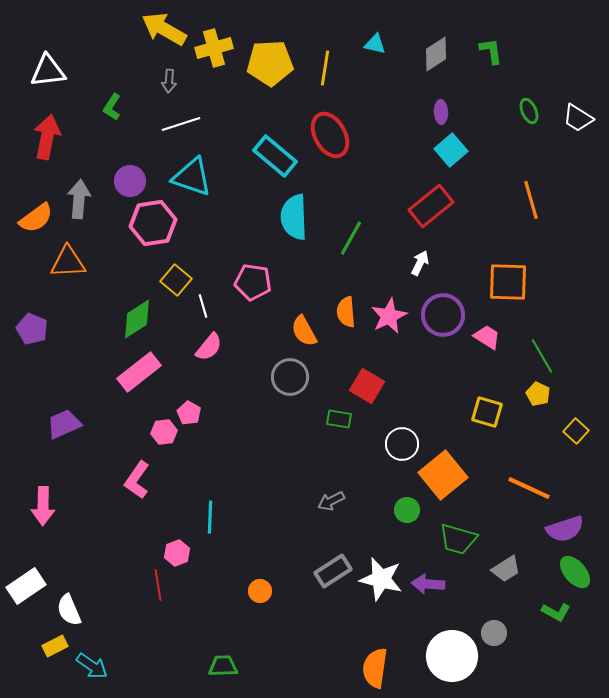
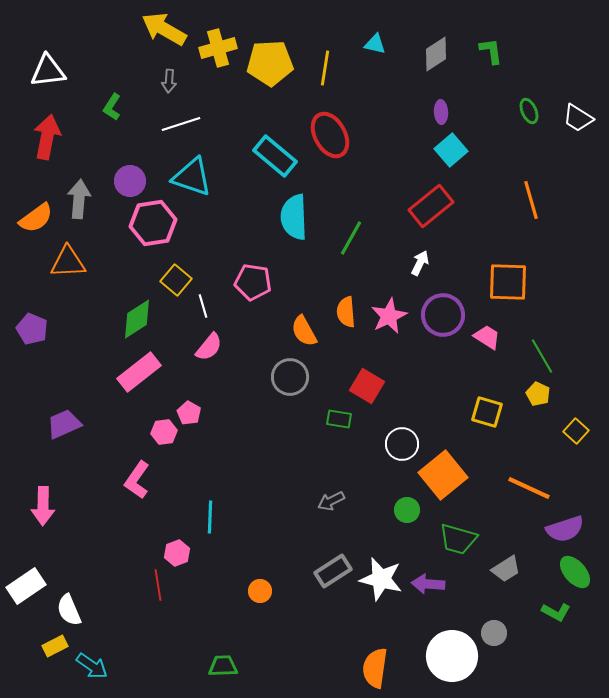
yellow cross at (214, 48): moved 4 px right
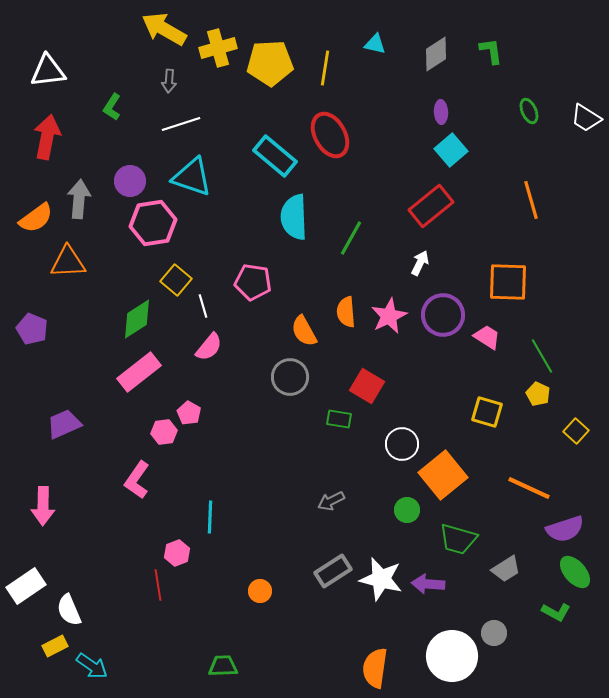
white trapezoid at (578, 118): moved 8 px right
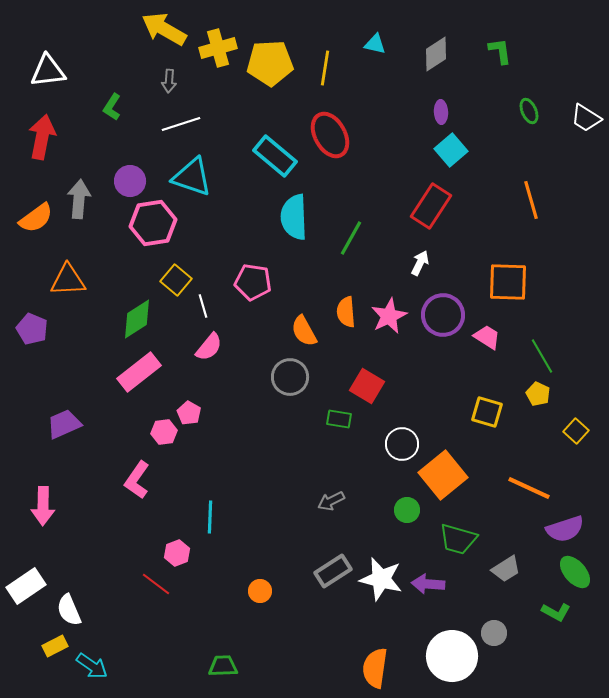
green L-shape at (491, 51): moved 9 px right
red arrow at (47, 137): moved 5 px left
red rectangle at (431, 206): rotated 18 degrees counterclockwise
orange triangle at (68, 262): moved 18 px down
red line at (158, 585): moved 2 px left, 1 px up; rotated 44 degrees counterclockwise
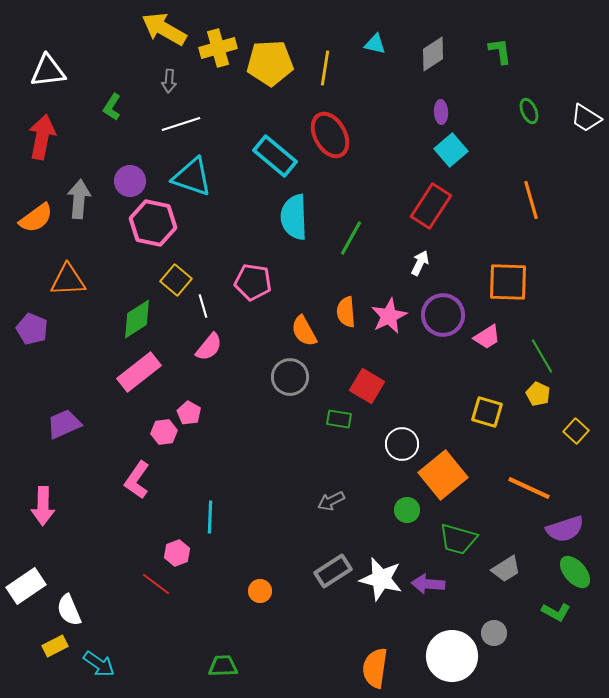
gray diamond at (436, 54): moved 3 px left
pink hexagon at (153, 223): rotated 21 degrees clockwise
pink trapezoid at (487, 337): rotated 116 degrees clockwise
cyan arrow at (92, 666): moved 7 px right, 2 px up
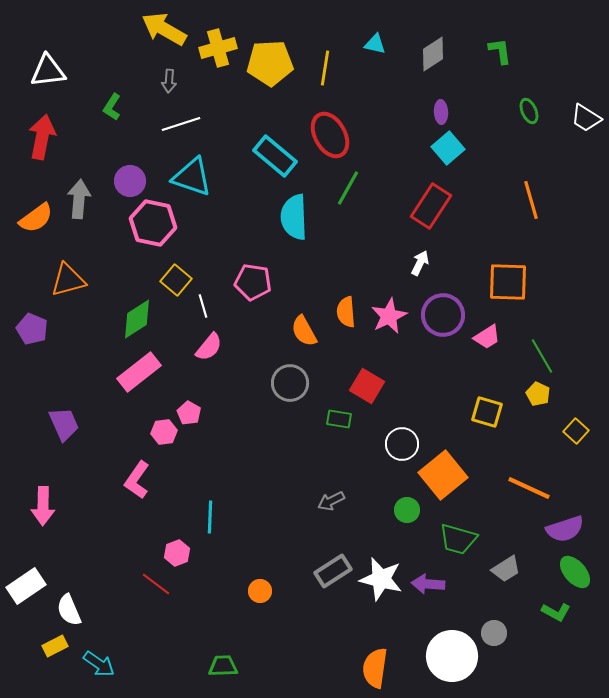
cyan square at (451, 150): moved 3 px left, 2 px up
green line at (351, 238): moved 3 px left, 50 px up
orange triangle at (68, 280): rotated 12 degrees counterclockwise
gray circle at (290, 377): moved 6 px down
purple trapezoid at (64, 424): rotated 90 degrees clockwise
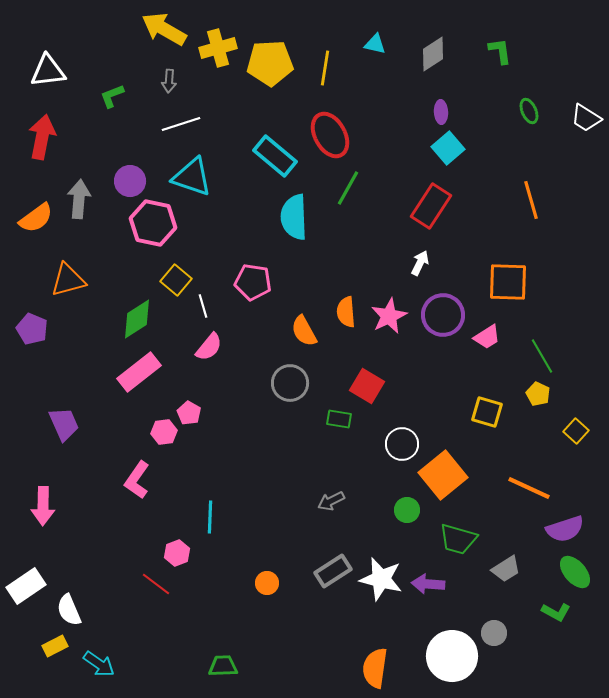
green L-shape at (112, 107): moved 11 px up; rotated 36 degrees clockwise
orange circle at (260, 591): moved 7 px right, 8 px up
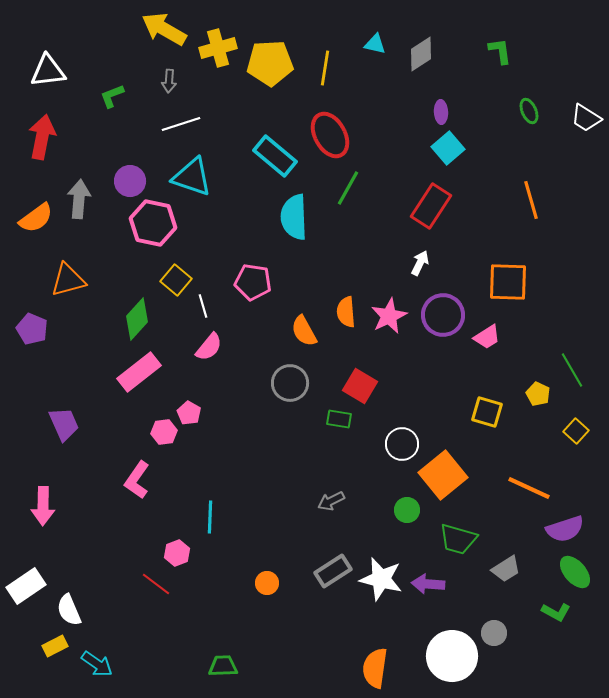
gray diamond at (433, 54): moved 12 px left
green diamond at (137, 319): rotated 15 degrees counterclockwise
green line at (542, 356): moved 30 px right, 14 px down
red square at (367, 386): moved 7 px left
cyan arrow at (99, 664): moved 2 px left
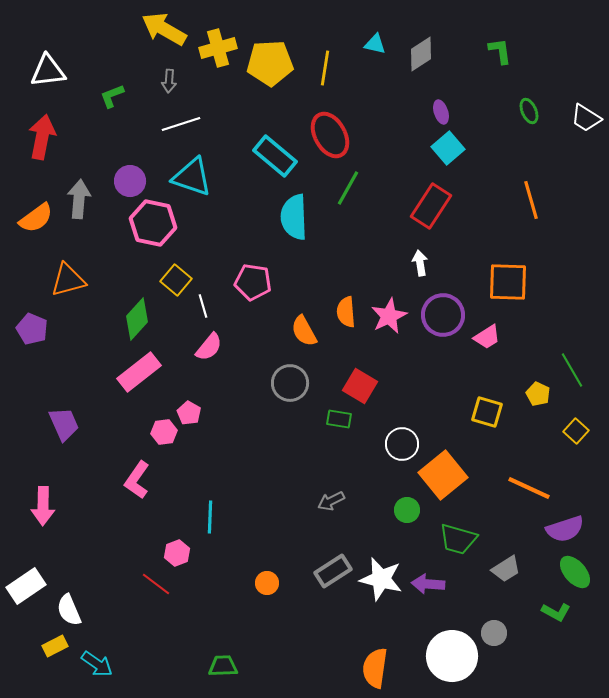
purple ellipse at (441, 112): rotated 15 degrees counterclockwise
white arrow at (420, 263): rotated 35 degrees counterclockwise
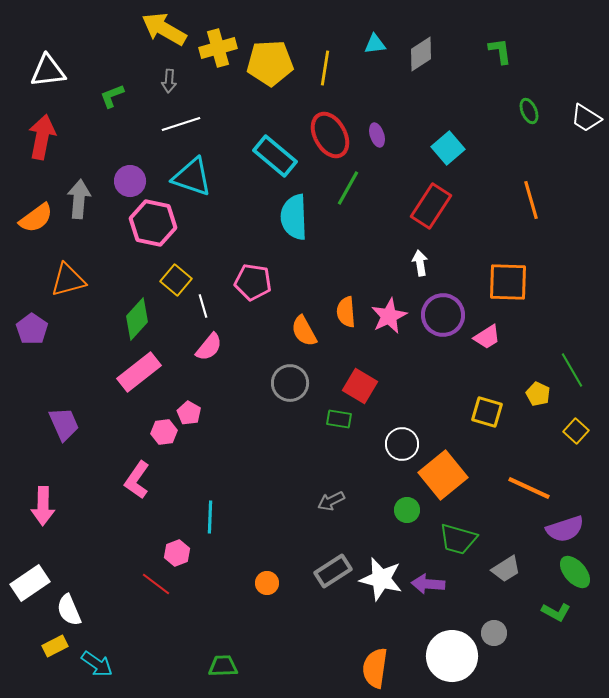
cyan triangle at (375, 44): rotated 20 degrees counterclockwise
purple ellipse at (441, 112): moved 64 px left, 23 px down
purple pentagon at (32, 329): rotated 12 degrees clockwise
white rectangle at (26, 586): moved 4 px right, 3 px up
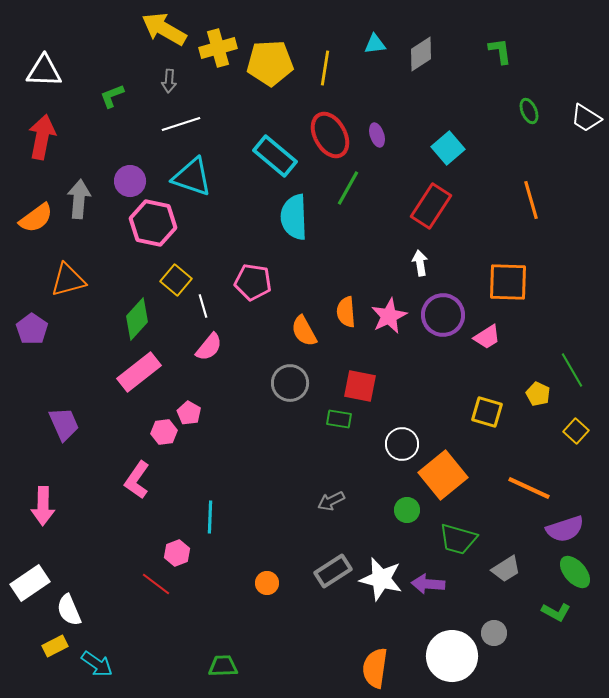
white triangle at (48, 71): moved 4 px left; rotated 9 degrees clockwise
red square at (360, 386): rotated 20 degrees counterclockwise
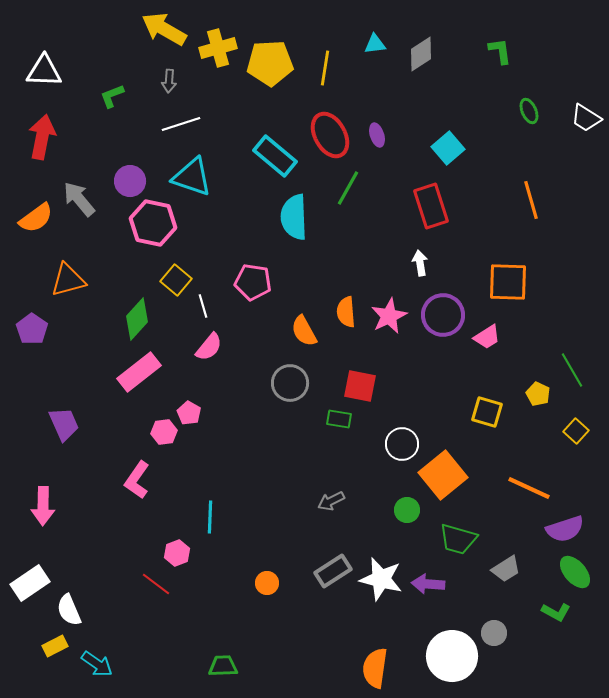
gray arrow at (79, 199): rotated 45 degrees counterclockwise
red rectangle at (431, 206): rotated 51 degrees counterclockwise
